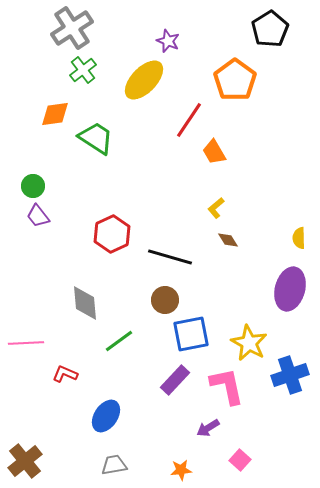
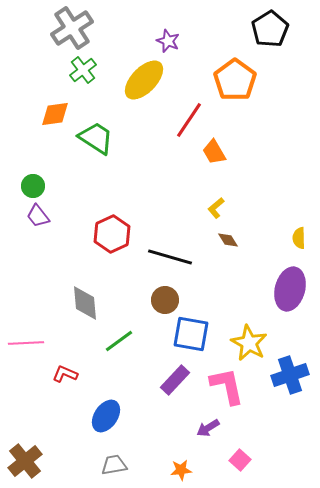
blue square: rotated 21 degrees clockwise
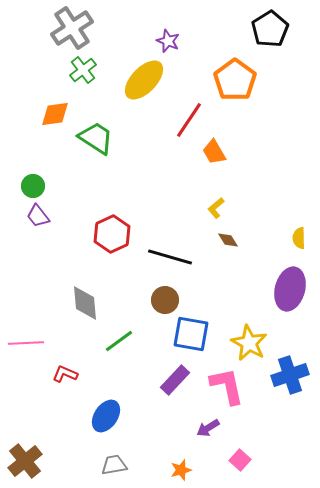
orange star: rotated 10 degrees counterclockwise
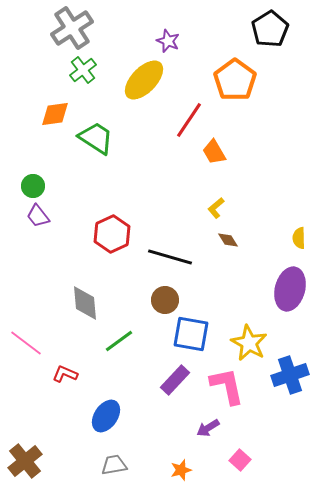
pink line: rotated 40 degrees clockwise
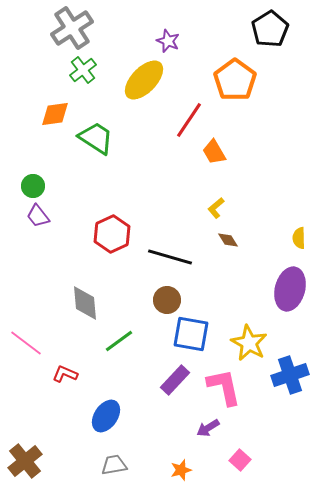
brown circle: moved 2 px right
pink L-shape: moved 3 px left, 1 px down
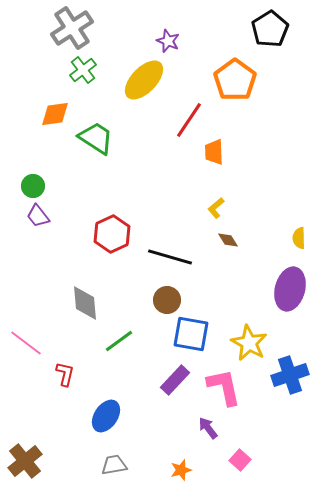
orange trapezoid: rotated 28 degrees clockwise
red L-shape: rotated 80 degrees clockwise
purple arrow: rotated 85 degrees clockwise
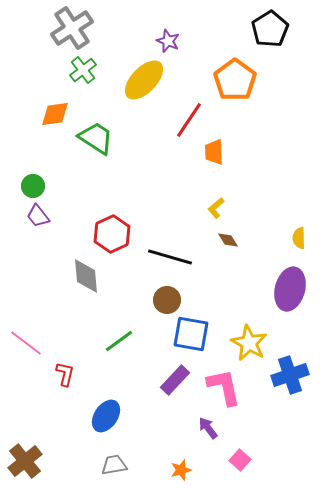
gray diamond: moved 1 px right, 27 px up
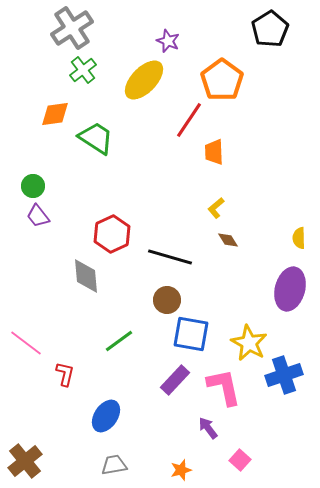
orange pentagon: moved 13 px left
blue cross: moved 6 px left
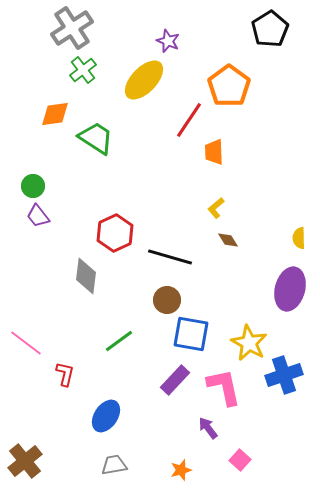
orange pentagon: moved 7 px right, 6 px down
red hexagon: moved 3 px right, 1 px up
gray diamond: rotated 12 degrees clockwise
